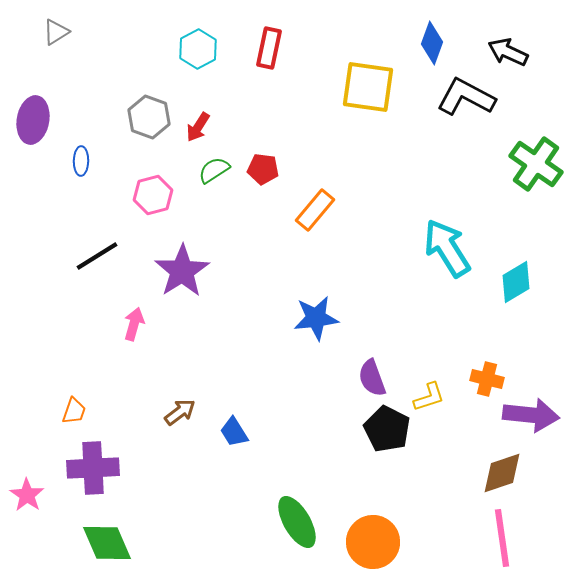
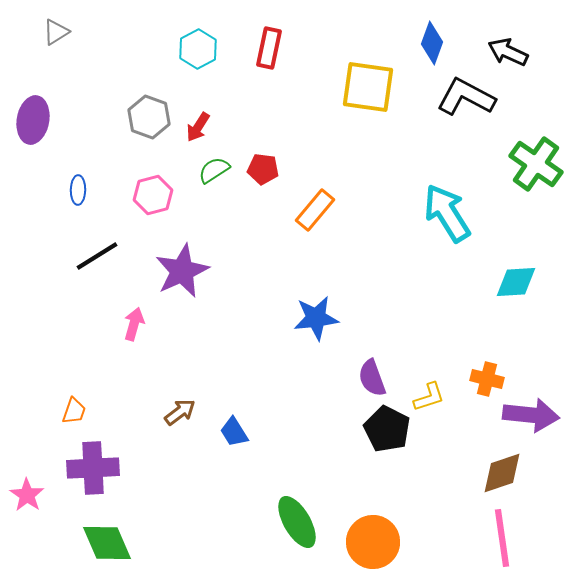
blue ellipse: moved 3 px left, 29 px down
cyan arrow: moved 35 px up
purple star: rotated 8 degrees clockwise
cyan diamond: rotated 27 degrees clockwise
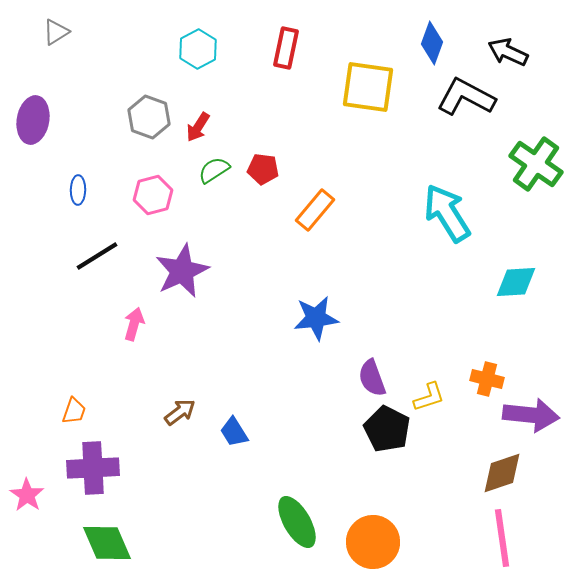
red rectangle: moved 17 px right
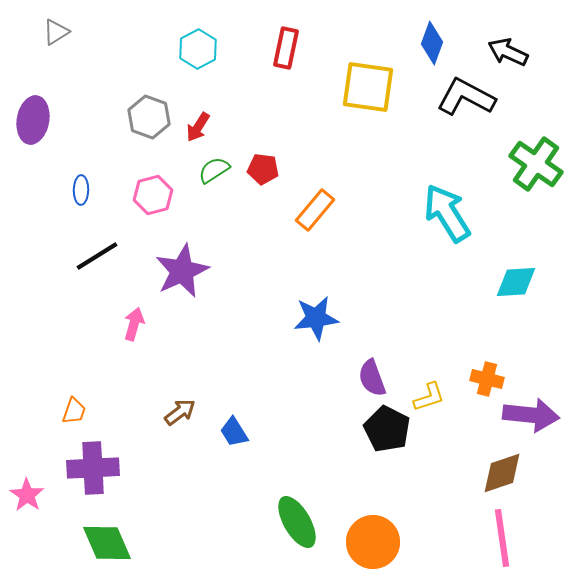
blue ellipse: moved 3 px right
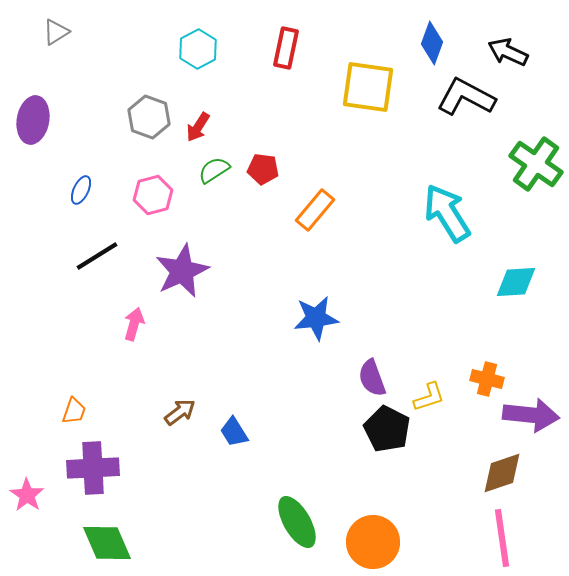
blue ellipse: rotated 24 degrees clockwise
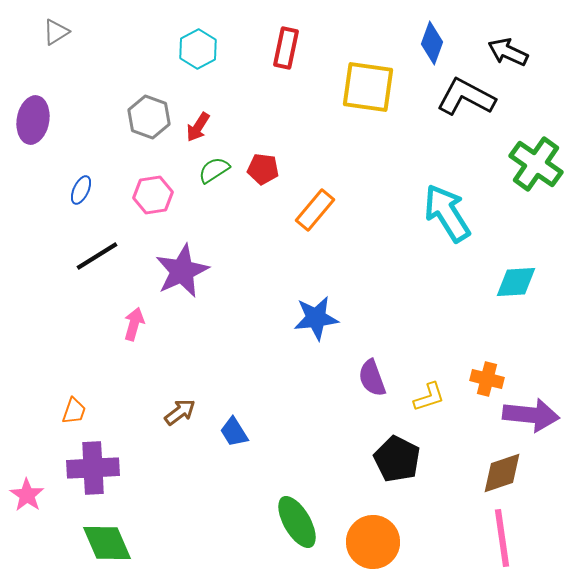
pink hexagon: rotated 6 degrees clockwise
black pentagon: moved 10 px right, 30 px down
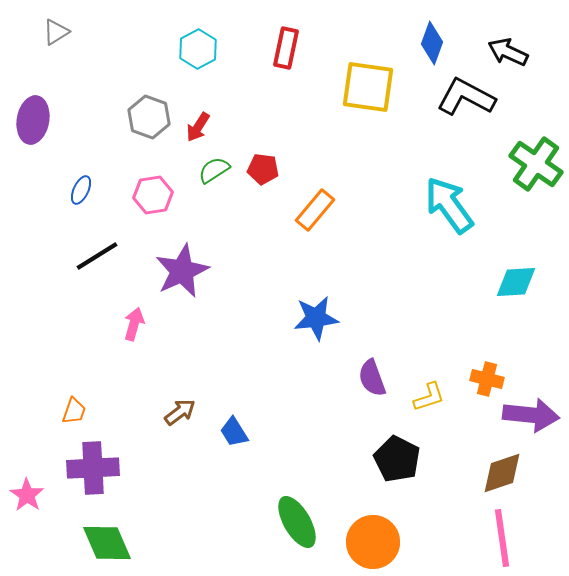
cyan arrow: moved 2 px right, 8 px up; rotated 4 degrees counterclockwise
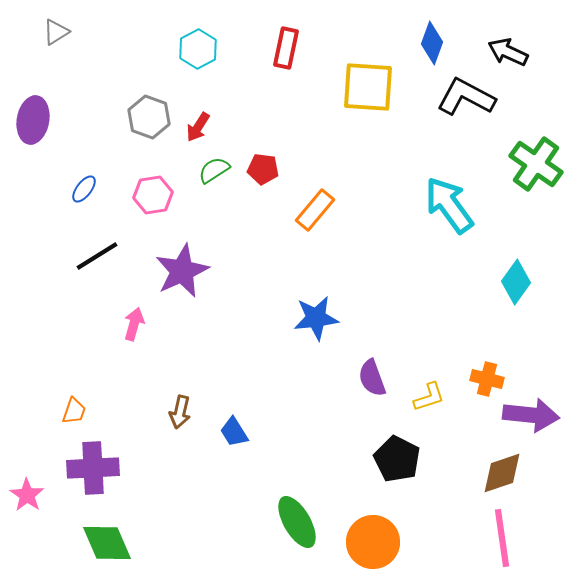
yellow square: rotated 4 degrees counterclockwise
blue ellipse: moved 3 px right, 1 px up; rotated 12 degrees clockwise
cyan diamond: rotated 51 degrees counterclockwise
brown arrow: rotated 140 degrees clockwise
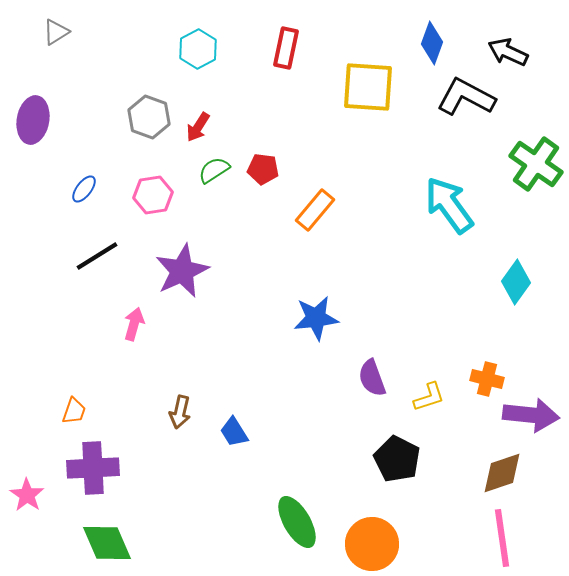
orange circle: moved 1 px left, 2 px down
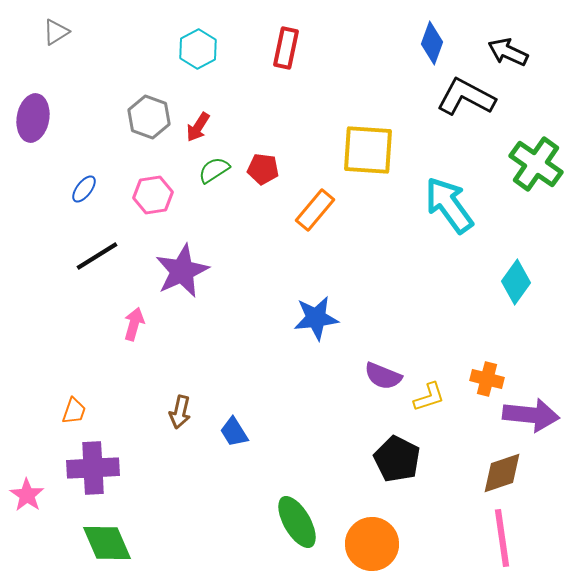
yellow square: moved 63 px down
purple ellipse: moved 2 px up
purple semicircle: moved 11 px right, 2 px up; rotated 48 degrees counterclockwise
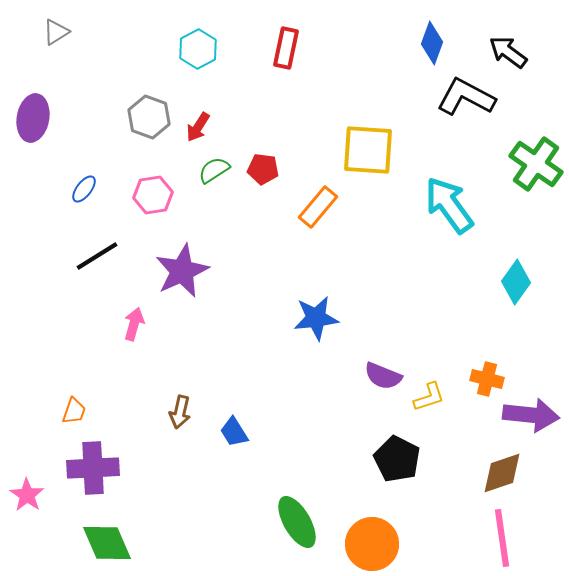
black arrow: rotated 12 degrees clockwise
orange rectangle: moved 3 px right, 3 px up
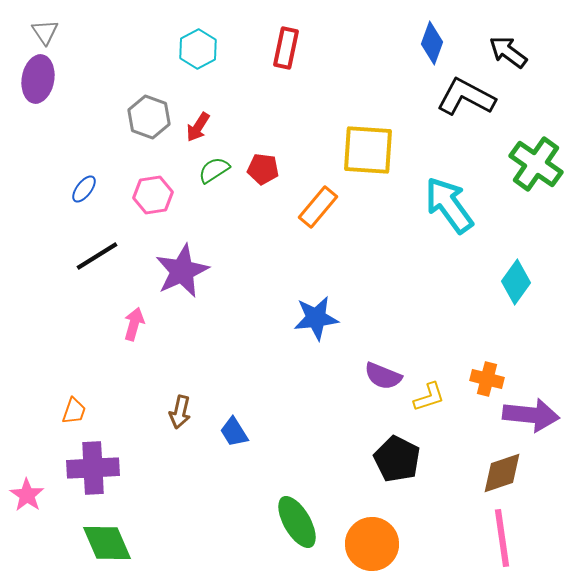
gray triangle: moved 11 px left; rotated 32 degrees counterclockwise
purple ellipse: moved 5 px right, 39 px up
